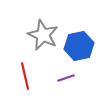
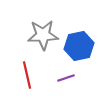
gray star: rotated 28 degrees counterclockwise
red line: moved 2 px right, 1 px up
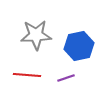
gray star: moved 7 px left
red line: rotated 72 degrees counterclockwise
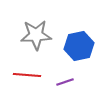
purple line: moved 1 px left, 4 px down
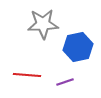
gray star: moved 7 px right, 11 px up
blue hexagon: moved 1 px left, 1 px down
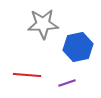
purple line: moved 2 px right, 1 px down
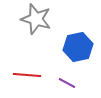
gray star: moved 7 px left, 5 px up; rotated 20 degrees clockwise
purple line: rotated 48 degrees clockwise
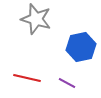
blue hexagon: moved 3 px right
red line: moved 3 px down; rotated 8 degrees clockwise
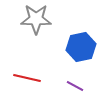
gray star: rotated 16 degrees counterclockwise
purple line: moved 8 px right, 3 px down
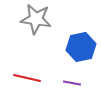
gray star: rotated 8 degrees clockwise
purple line: moved 3 px left, 3 px up; rotated 18 degrees counterclockwise
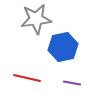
gray star: rotated 16 degrees counterclockwise
blue hexagon: moved 18 px left
